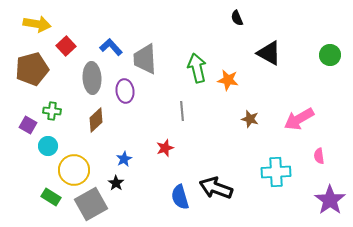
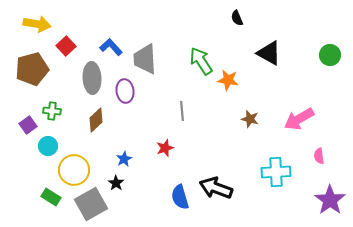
green arrow: moved 4 px right, 7 px up; rotated 20 degrees counterclockwise
purple square: rotated 24 degrees clockwise
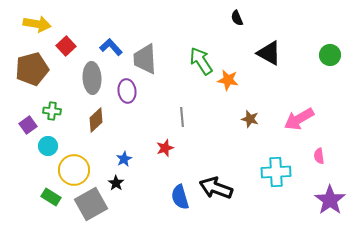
purple ellipse: moved 2 px right
gray line: moved 6 px down
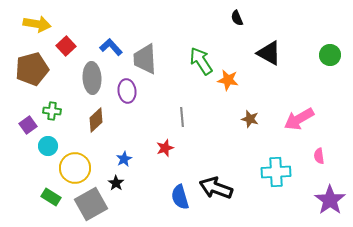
yellow circle: moved 1 px right, 2 px up
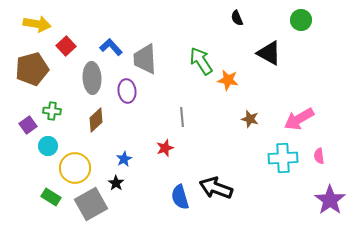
green circle: moved 29 px left, 35 px up
cyan cross: moved 7 px right, 14 px up
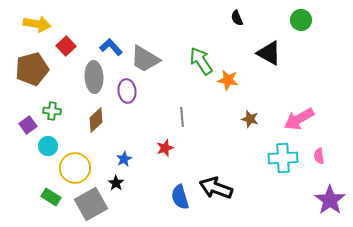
gray trapezoid: rotated 56 degrees counterclockwise
gray ellipse: moved 2 px right, 1 px up
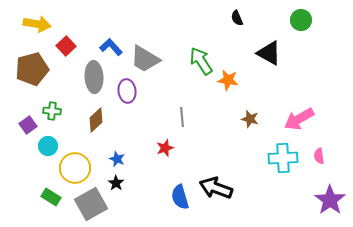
blue star: moved 7 px left; rotated 21 degrees counterclockwise
